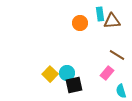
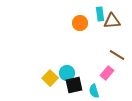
yellow square: moved 4 px down
cyan semicircle: moved 27 px left
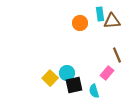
brown line: rotated 35 degrees clockwise
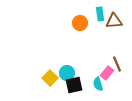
brown triangle: moved 2 px right
brown line: moved 9 px down
cyan semicircle: moved 4 px right, 7 px up
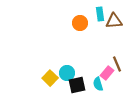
black square: moved 3 px right
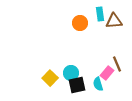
cyan circle: moved 4 px right
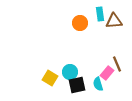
cyan circle: moved 1 px left, 1 px up
yellow square: rotated 14 degrees counterclockwise
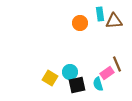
pink rectangle: rotated 16 degrees clockwise
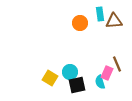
pink rectangle: rotated 32 degrees counterclockwise
cyan semicircle: moved 2 px right, 2 px up
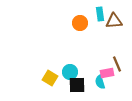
pink rectangle: rotated 56 degrees clockwise
black square: rotated 12 degrees clockwise
